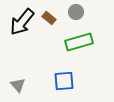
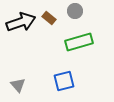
gray circle: moved 1 px left, 1 px up
black arrow: moved 1 px left; rotated 148 degrees counterclockwise
blue square: rotated 10 degrees counterclockwise
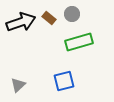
gray circle: moved 3 px left, 3 px down
gray triangle: rotated 28 degrees clockwise
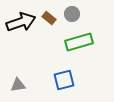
blue square: moved 1 px up
gray triangle: rotated 35 degrees clockwise
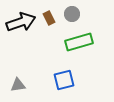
brown rectangle: rotated 24 degrees clockwise
